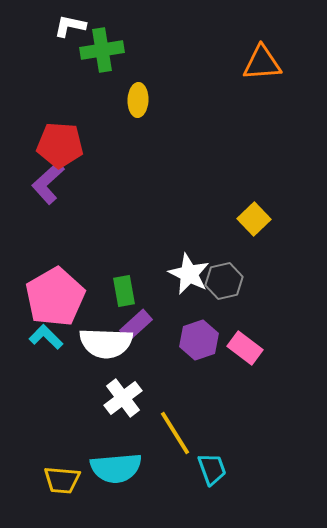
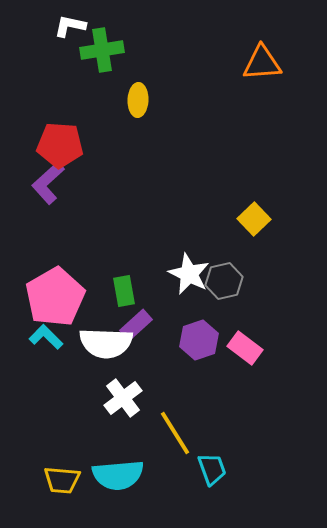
cyan semicircle: moved 2 px right, 7 px down
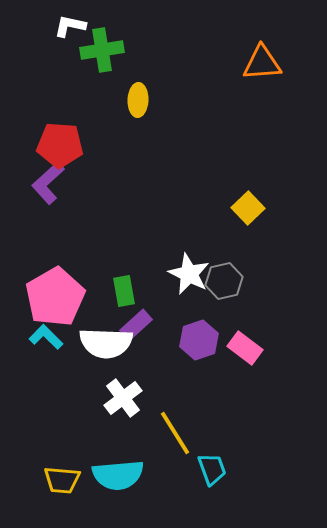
yellow square: moved 6 px left, 11 px up
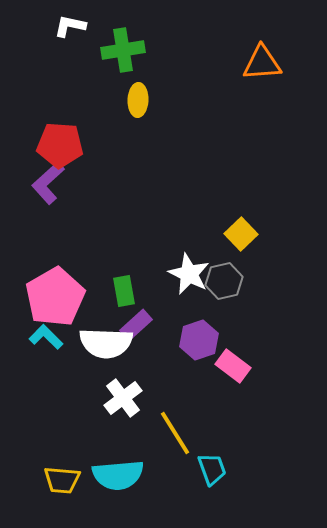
green cross: moved 21 px right
yellow square: moved 7 px left, 26 px down
pink rectangle: moved 12 px left, 18 px down
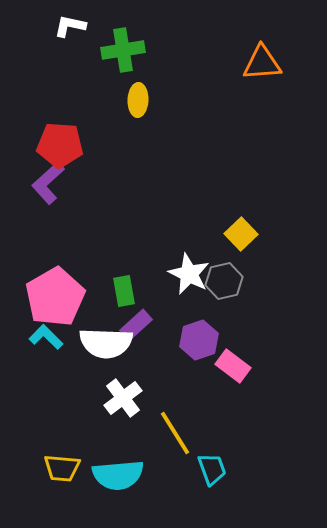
yellow trapezoid: moved 12 px up
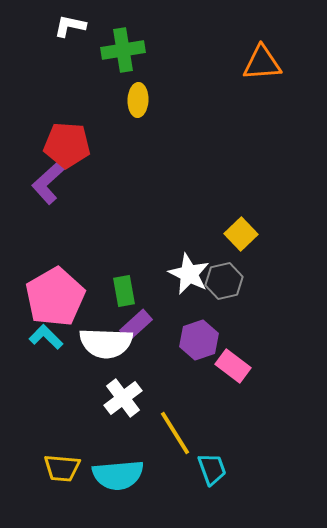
red pentagon: moved 7 px right
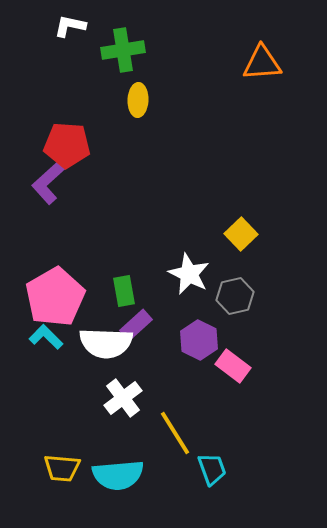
gray hexagon: moved 11 px right, 15 px down
purple hexagon: rotated 15 degrees counterclockwise
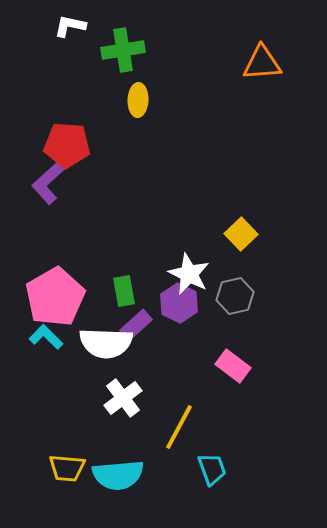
purple hexagon: moved 20 px left, 37 px up
yellow line: moved 4 px right, 6 px up; rotated 60 degrees clockwise
yellow trapezoid: moved 5 px right
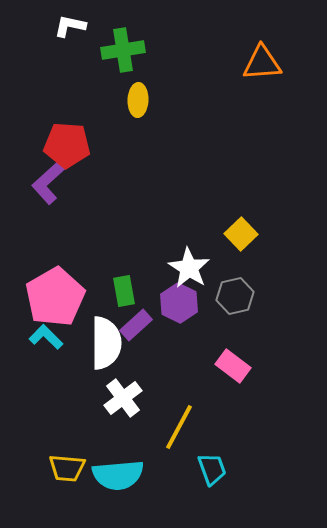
white star: moved 6 px up; rotated 6 degrees clockwise
white semicircle: rotated 92 degrees counterclockwise
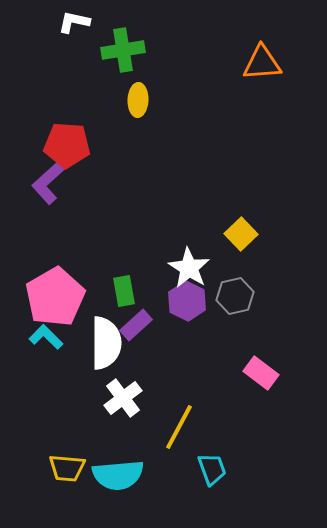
white L-shape: moved 4 px right, 4 px up
purple hexagon: moved 8 px right, 2 px up
pink rectangle: moved 28 px right, 7 px down
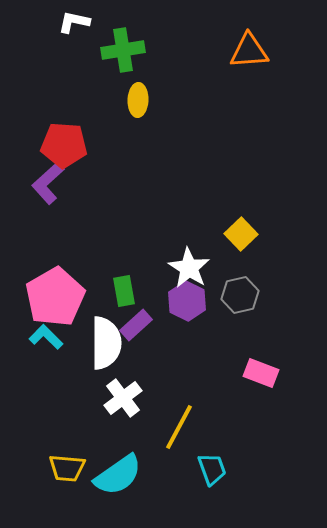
orange triangle: moved 13 px left, 12 px up
red pentagon: moved 3 px left
gray hexagon: moved 5 px right, 1 px up
pink rectangle: rotated 16 degrees counterclockwise
cyan semicircle: rotated 30 degrees counterclockwise
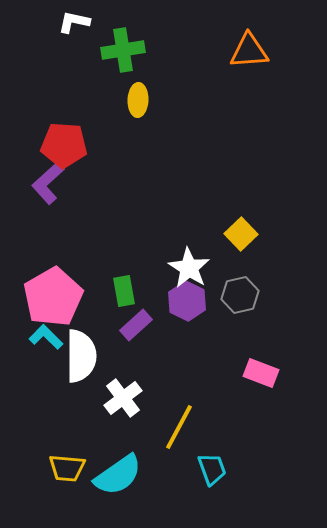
pink pentagon: moved 2 px left
white semicircle: moved 25 px left, 13 px down
